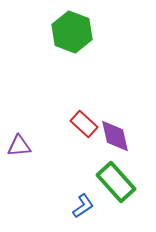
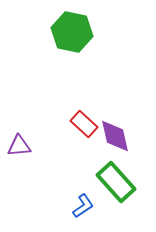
green hexagon: rotated 9 degrees counterclockwise
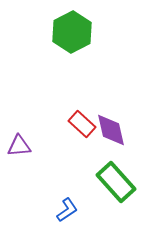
green hexagon: rotated 21 degrees clockwise
red rectangle: moved 2 px left
purple diamond: moved 4 px left, 6 px up
blue L-shape: moved 16 px left, 4 px down
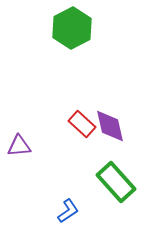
green hexagon: moved 4 px up
purple diamond: moved 1 px left, 4 px up
blue L-shape: moved 1 px right, 1 px down
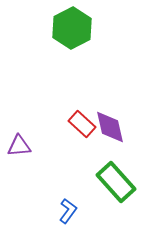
purple diamond: moved 1 px down
blue L-shape: rotated 20 degrees counterclockwise
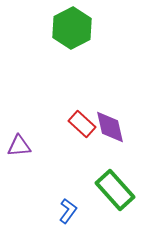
green rectangle: moved 1 px left, 8 px down
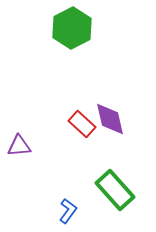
purple diamond: moved 8 px up
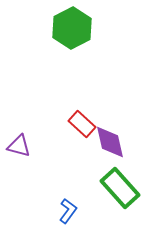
purple diamond: moved 23 px down
purple triangle: rotated 20 degrees clockwise
green rectangle: moved 5 px right, 2 px up
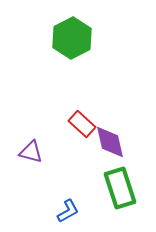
green hexagon: moved 10 px down
purple triangle: moved 12 px right, 6 px down
green rectangle: rotated 24 degrees clockwise
blue L-shape: rotated 25 degrees clockwise
